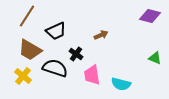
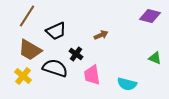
cyan semicircle: moved 6 px right
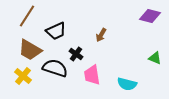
brown arrow: rotated 144 degrees clockwise
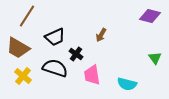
black trapezoid: moved 1 px left, 6 px down
brown trapezoid: moved 12 px left, 2 px up
green triangle: rotated 32 degrees clockwise
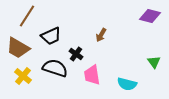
black trapezoid: moved 4 px left, 1 px up
green triangle: moved 1 px left, 4 px down
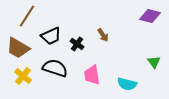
brown arrow: moved 2 px right; rotated 64 degrees counterclockwise
black cross: moved 1 px right, 10 px up
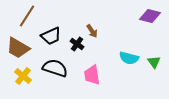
brown arrow: moved 11 px left, 4 px up
cyan semicircle: moved 2 px right, 26 px up
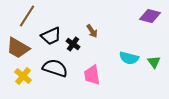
black cross: moved 4 px left
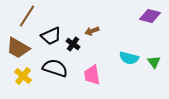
brown arrow: rotated 104 degrees clockwise
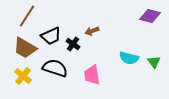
brown trapezoid: moved 7 px right
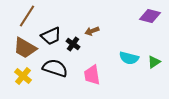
green triangle: rotated 32 degrees clockwise
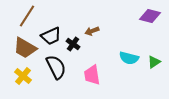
black semicircle: moved 1 px right, 1 px up; rotated 45 degrees clockwise
